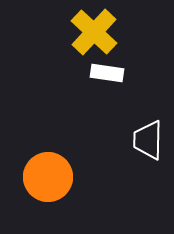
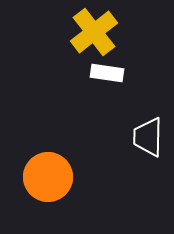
yellow cross: rotated 9 degrees clockwise
white trapezoid: moved 3 px up
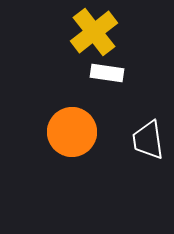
white trapezoid: moved 3 px down; rotated 9 degrees counterclockwise
orange circle: moved 24 px right, 45 px up
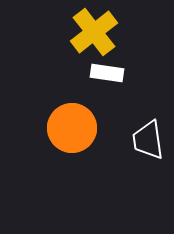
orange circle: moved 4 px up
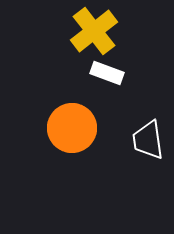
yellow cross: moved 1 px up
white rectangle: rotated 12 degrees clockwise
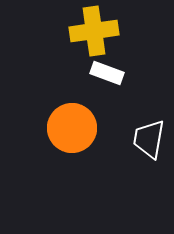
yellow cross: rotated 30 degrees clockwise
white trapezoid: moved 1 px right, 1 px up; rotated 18 degrees clockwise
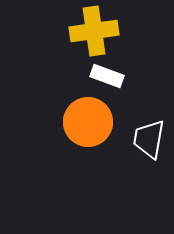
white rectangle: moved 3 px down
orange circle: moved 16 px right, 6 px up
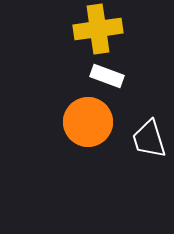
yellow cross: moved 4 px right, 2 px up
white trapezoid: rotated 27 degrees counterclockwise
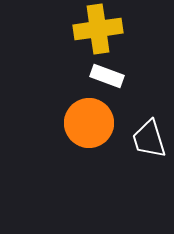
orange circle: moved 1 px right, 1 px down
